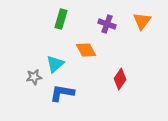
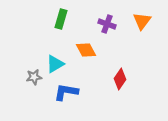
cyan triangle: rotated 12 degrees clockwise
blue L-shape: moved 4 px right, 1 px up
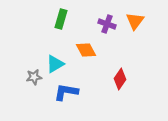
orange triangle: moved 7 px left
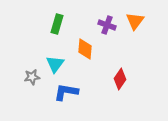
green rectangle: moved 4 px left, 5 px down
purple cross: moved 1 px down
orange diamond: moved 1 px left, 1 px up; rotated 35 degrees clockwise
cyan triangle: rotated 24 degrees counterclockwise
gray star: moved 2 px left
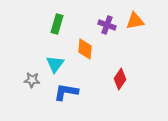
orange triangle: rotated 42 degrees clockwise
gray star: moved 3 px down; rotated 14 degrees clockwise
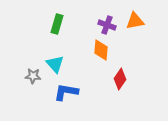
orange diamond: moved 16 px right, 1 px down
cyan triangle: rotated 18 degrees counterclockwise
gray star: moved 1 px right, 4 px up
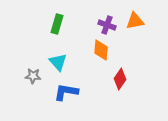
cyan triangle: moved 3 px right, 2 px up
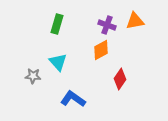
orange diamond: rotated 55 degrees clockwise
blue L-shape: moved 7 px right, 7 px down; rotated 25 degrees clockwise
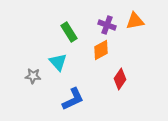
green rectangle: moved 12 px right, 8 px down; rotated 48 degrees counterclockwise
blue L-shape: rotated 120 degrees clockwise
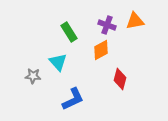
red diamond: rotated 20 degrees counterclockwise
